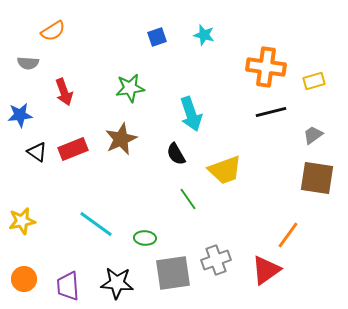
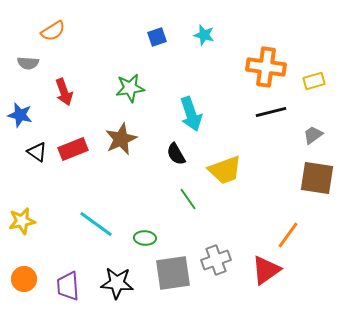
blue star: rotated 20 degrees clockwise
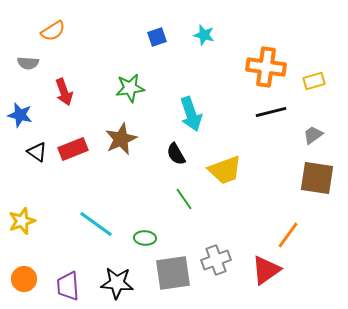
green line: moved 4 px left
yellow star: rotated 8 degrees counterclockwise
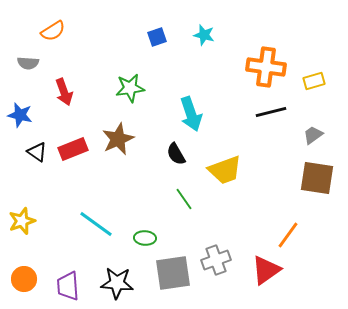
brown star: moved 3 px left
